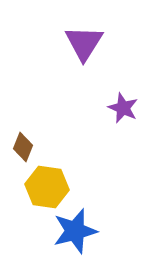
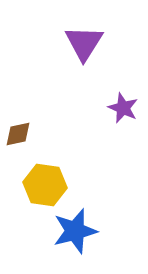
brown diamond: moved 5 px left, 13 px up; rotated 56 degrees clockwise
yellow hexagon: moved 2 px left, 2 px up
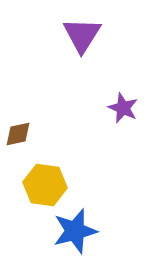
purple triangle: moved 2 px left, 8 px up
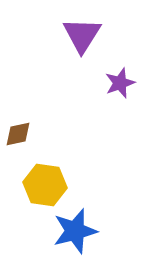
purple star: moved 3 px left, 25 px up; rotated 28 degrees clockwise
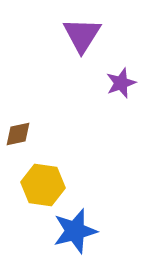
purple star: moved 1 px right
yellow hexagon: moved 2 px left
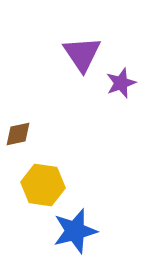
purple triangle: moved 19 px down; rotated 6 degrees counterclockwise
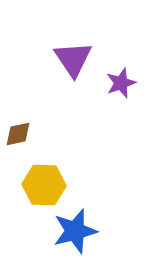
purple triangle: moved 9 px left, 5 px down
yellow hexagon: moved 1 px right; rotated 6 degrees counterclockwise
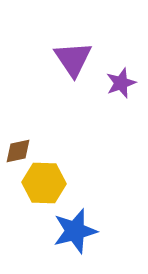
brown diamond: moved 17 px down
yellow hexagon: moved 2 px up
